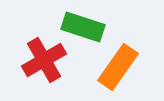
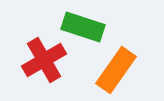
orange rectangle: moved 2 px left, 3 px down
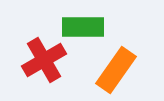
green rectangle: rotated 18 degrees counterclockwise
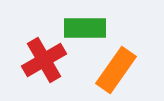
green rectangle: moved 2 px right, 1 px down
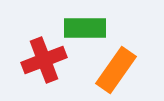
red cross: rotated 9 degrees clockwise
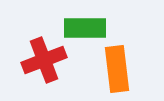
orange rectangle: moved 1 px right, 1 px up; rotated 42 degrees counterclockwise
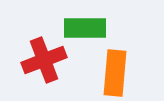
orange rectangle: moved 2 px left, 4 px down; rotated 12 degrees clockwise
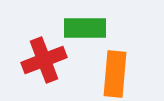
orange rectangle: moved 1 px down
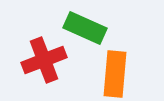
green rectangle: rotated 24 degrees clockwise
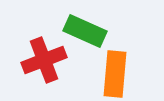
green rectangle: moved 3 px down
